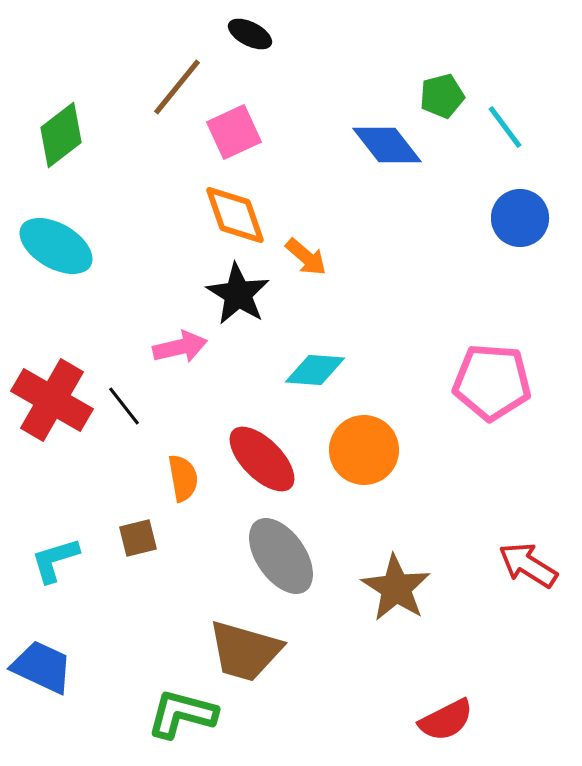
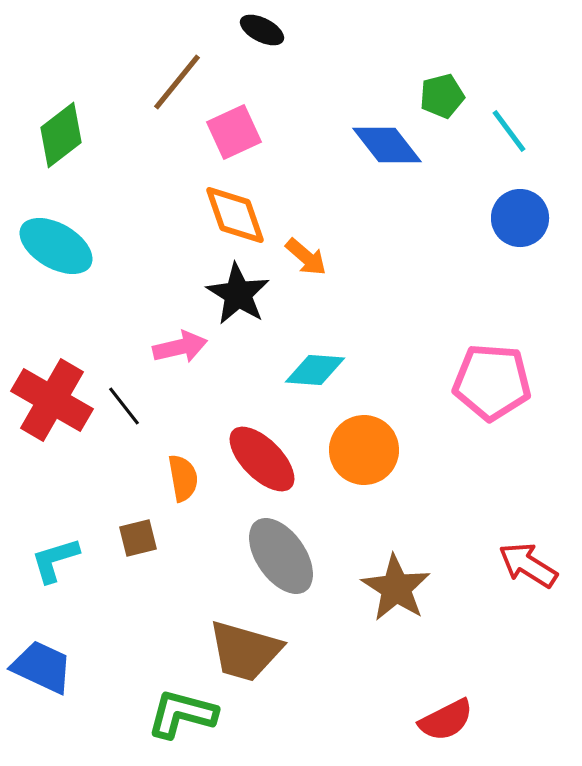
black ellipse: moved 12 px right, 4 px up
brown line: moved 5 px up
cyan line: moved 4 px right, 4 px down
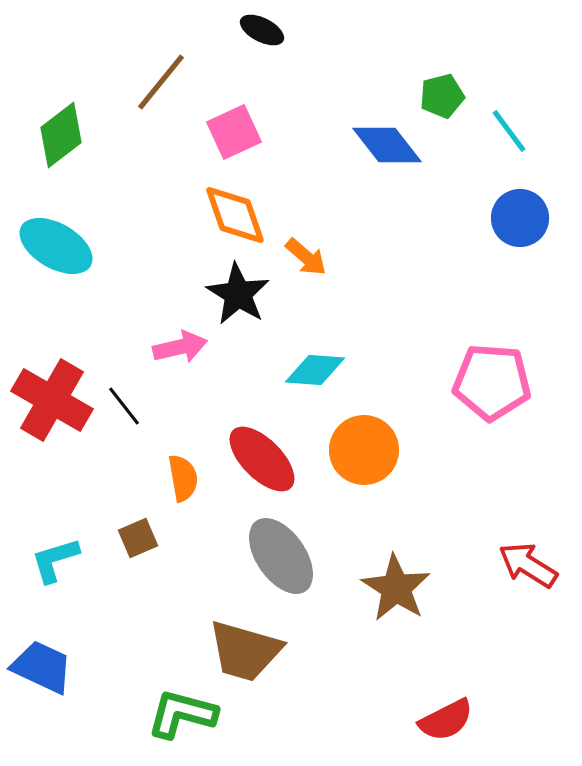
brown line: moved 16 px left
brown square: rotated 9 degrees counterclockwise
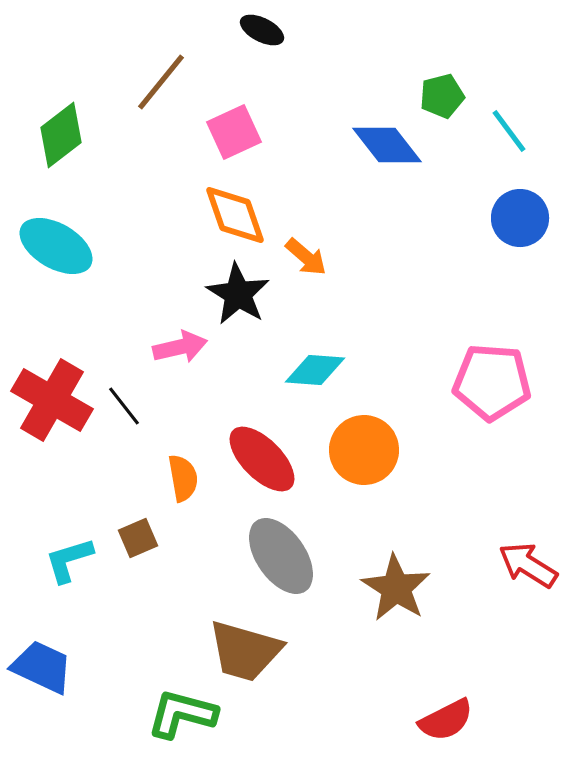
cyan L-shape: moved 14 px right
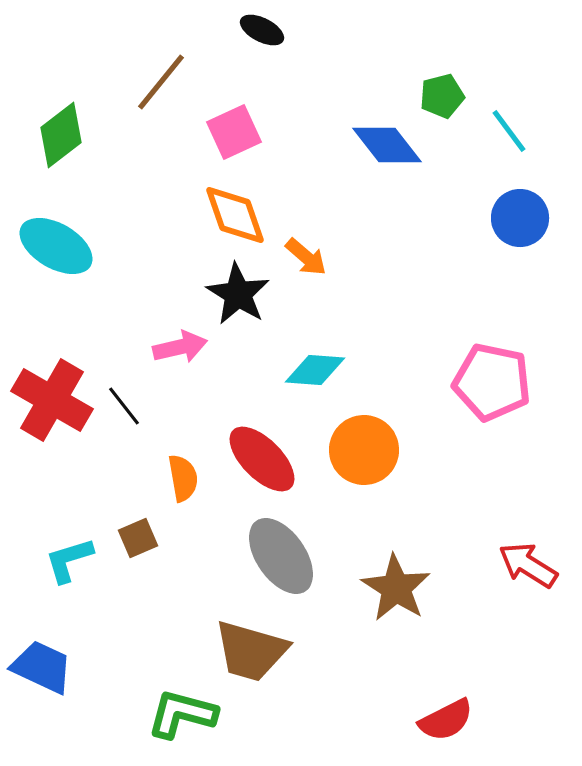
pink pentagon: rotated 8 degrees clockwise
brown trapezoid: moved 6 px right
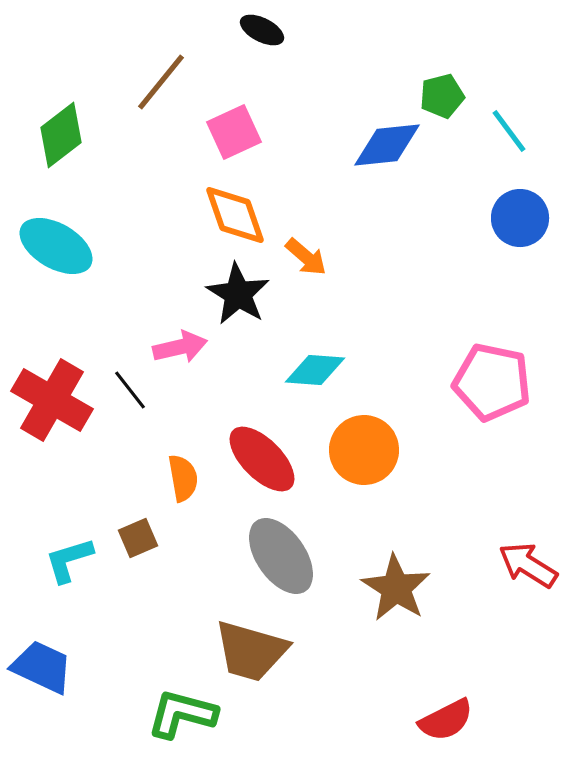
blue diamond: rotated 58 degrees counterclockwise
black line: moved 6 px right, 16 px up
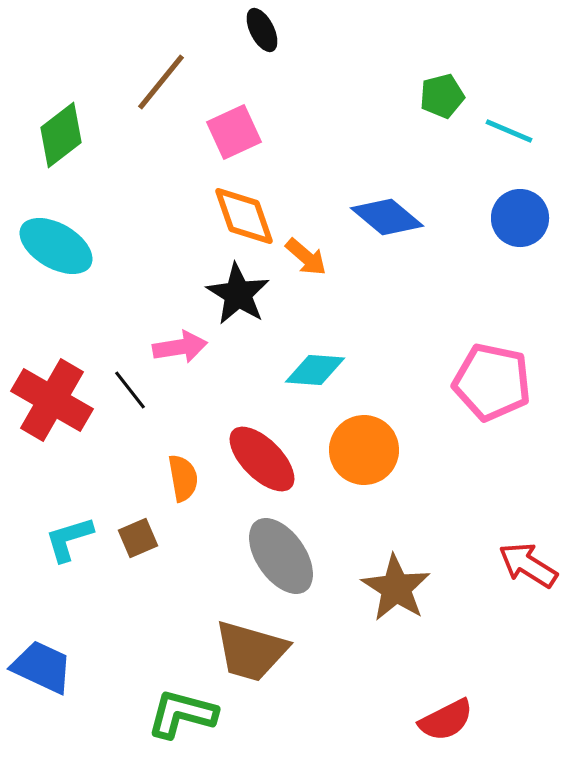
black ellipse: rotated 36 degrees clockwise
cyan line: rotated 30 degrees counterclockwise
blue diamond: moved 72 px down; rotated 46 degrees clockwise
orange diamond: moved 9 px right, 1 px down
pink arrow: rotated 4 degrees clockwise
cyan L-shape: moved 21 px up
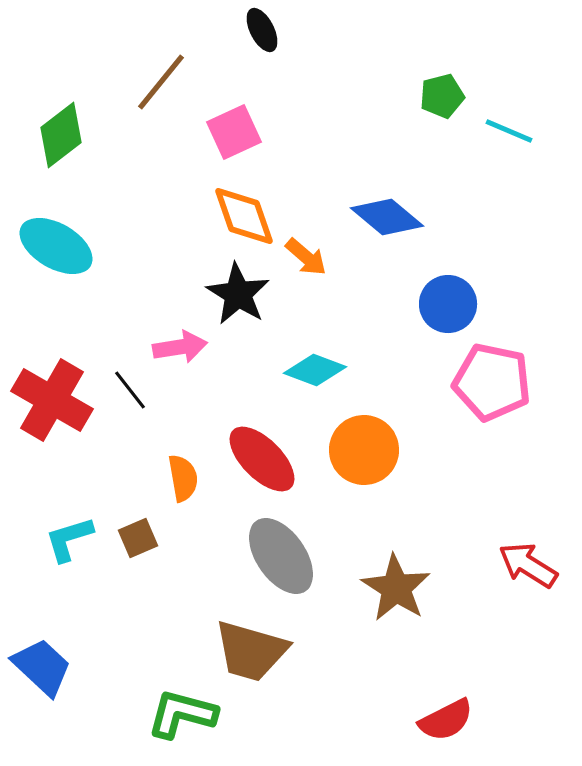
blue circle: moved 72 px left, 86 px down
cyan diamond: rotated 16 degrees clockwise
blue trapezoid: rotated 18 degrees clockwise
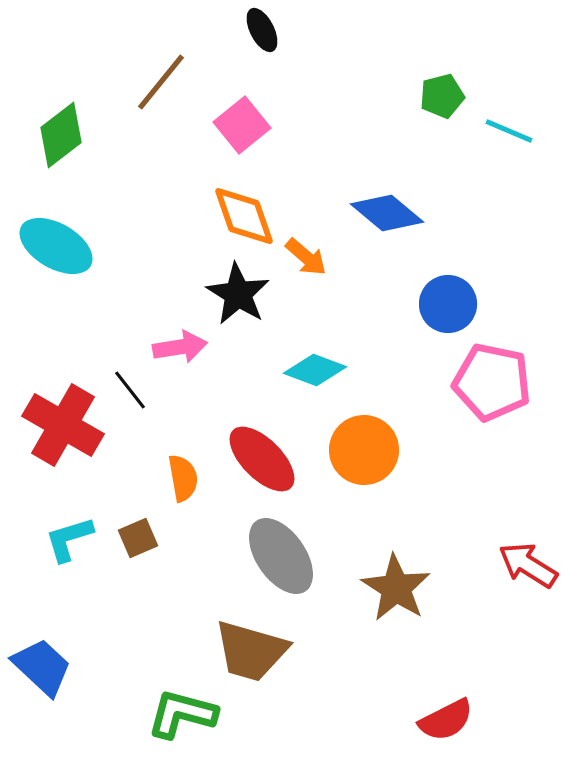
pink square: moved 8 px right, 7 px up; rotated 14 degrees counterclockwise
blue diamond: moved 4 px up
red cross: moved 11 px right, 25 px down
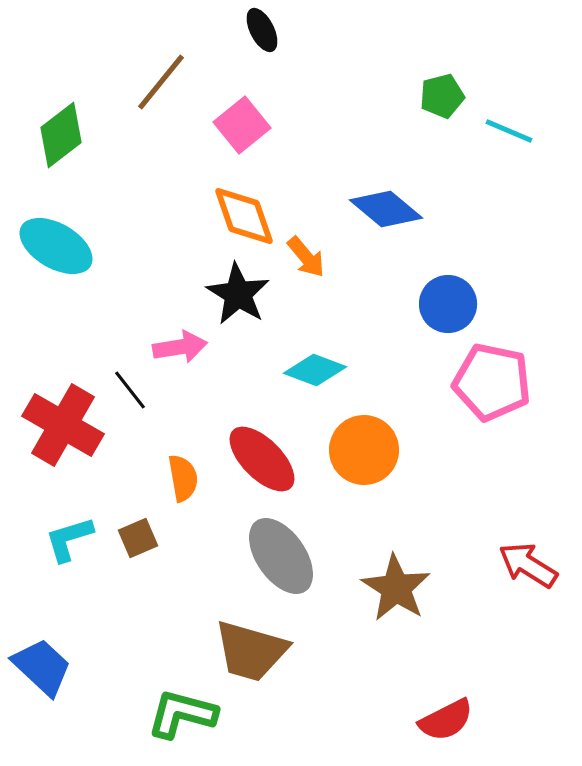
blue diamond: moved 1 px left, 4 px up
orange arrow: rotated 9 degrees clockwise
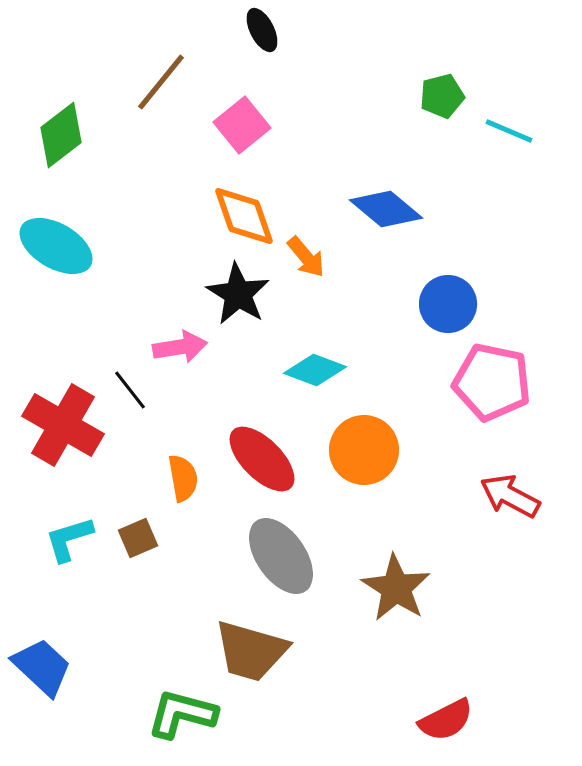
red arrow: moved 18 px left, 69 px up; rotated 4 degrees counterclockwise
